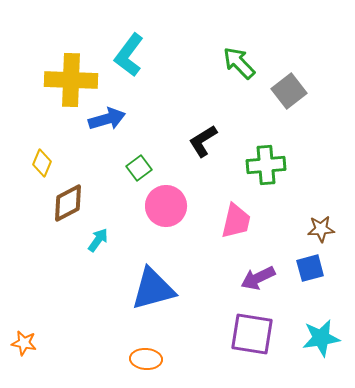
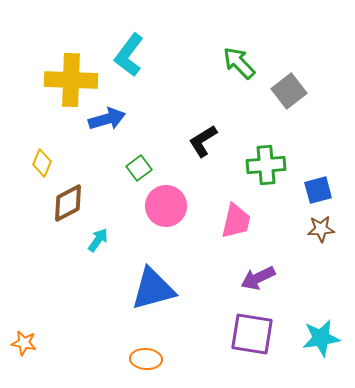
blue square: moved 8 px right, 78 px up
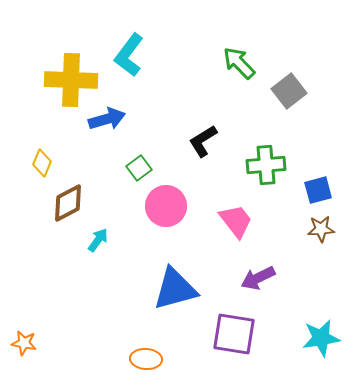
pink trapezoid: rotated 51 degrees counterclockwise
blue triangle: moved 22 px right
purple square: moved 18 px left
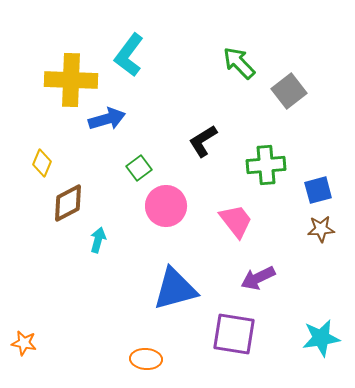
cyan arrow: rotated 20 degrees counterclockwise
